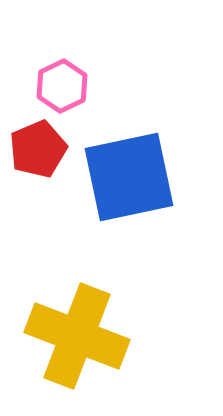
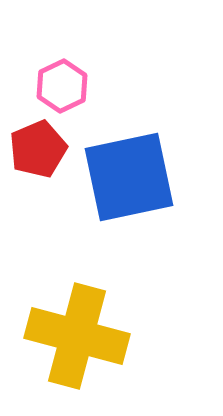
yellow cross: rotated 6 degrees counterclockwise
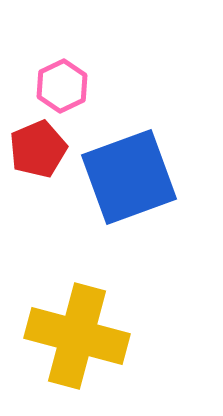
blue square: rotated 8 degrees counterclockwise
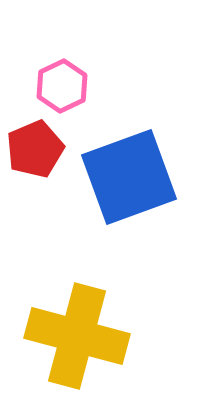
red pentagon: moved 3 px left
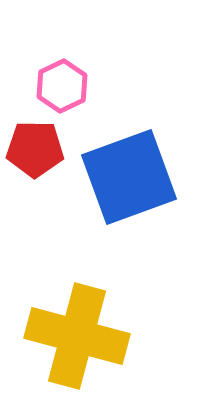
red pentagon: rotated 24 degrees clockwise
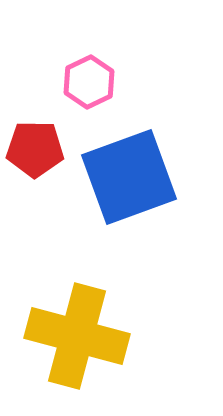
pink hexagon: moved 27 px right, 4 px up
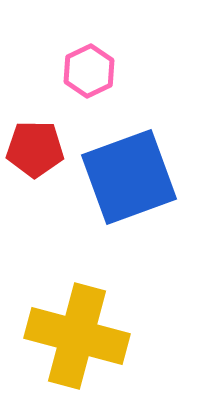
pink hexagon: moved 11 px up
